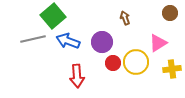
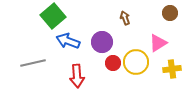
gray line: moved 24 px down
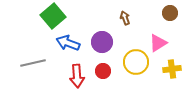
blue arrow: moved 2 px down
red circle: moved 10 px left, 8 px down
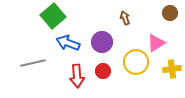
pink triangle: moved 2 px left
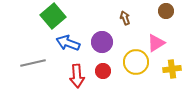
brown circle: moved 4 px left, 2 px up
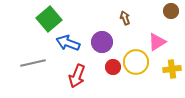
brown circle: moved 5 px right
green square: moved 4 px left, 3 px down
pink triangle: moved 1 px right, 1 px up
red circle: moved 10 px right, 4 px up
red arrow: rotated 25 degrees clockwise
